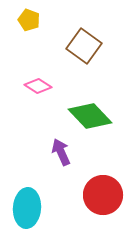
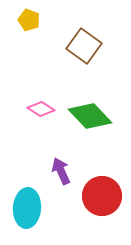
pink diamond: moved 3 px right, 23 px down
purple arrow: moved 19 px down
red circle: moved 1 px left, 1 px down
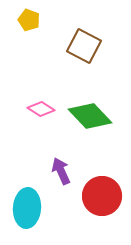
brown square: rotated 8 degrees counterclockwise
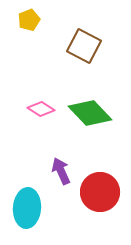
yellow pentagon: rotated 30 degrees clockwise
green diamond: moved 3 px up
red circle: moved 2 px left, 4 px up
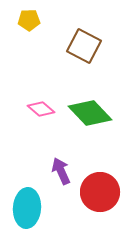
yellow pentagon: rotated 20 degrees clockwise
pink diamond: rotated 8 degrees clockwise
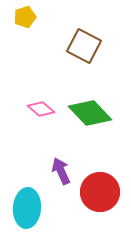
yellow pentagon: moved 4 px left, 3 px up; rotated 15 degrees counterclockwise
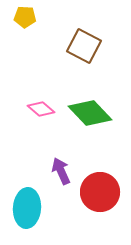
yellow pentagon: rotated 20 degrees clockwise
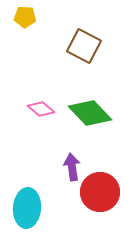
purple arrow: moved 11 px right, 4 px up; rotated 16 degrees clockwise
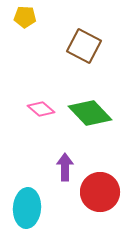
purple arrow: moved 7 px left; rotated 8 degrees clockwise
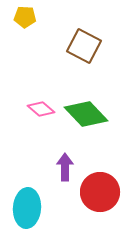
green diamond: moved 4 px left, 1 px down
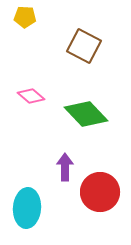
pink diamond: moved 10 px left, 13 px up
